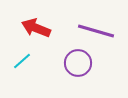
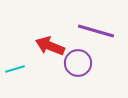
red arrow: moved 14 px right, 18 px down
cyan line: moved 7 px left, 8 px down; rotated 24 degrees clockwise
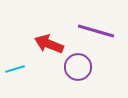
red arrow: moved 1 px left, 2 px up
purple circle: moved 4 px down
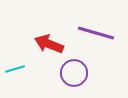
purple line: moved 2 px down
purple circle: moved 4 px left, 6 px down
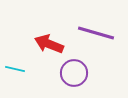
cyan line: rotated 30 degrees clockwise
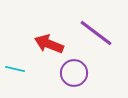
purple line: rotated 21 degrees clockwise
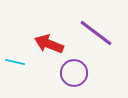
cyan line: moved 7 px up
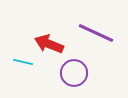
purple line: rotated 12 degrees counterclockwise
cyan line: moved 8 px right
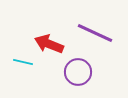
purple line: moved 1 px left
purple circle: moved 4 px right, 1 px up
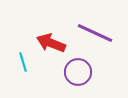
red arrow: moved 2 px right, 1 px up
cyan line: rotated 60 degrees clockwise
